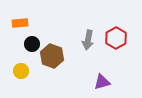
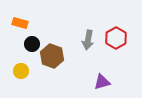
orange rectangle: rotated 21 degrees clockwise
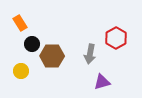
orange rectangle: rotated 42 degrees clockwise
gray arrow: moved 2 px right, 14 px down
brown hexagon: rotated 20 degrees counterclockwise
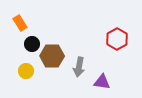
red hexagon: moved 1 px right, 1 px down
gray arrow: moved 11 px left, 13 px down
yellow circle: moved 5 px right
purple triangle: rotated 24 degrees clockwise
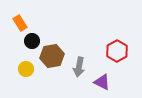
red hexagon: moved 12 px down
black circle: moved 3 px up
brown hexagon: rotated 10 degrees counterclockwise
yellow circle: moved 2 px up
purple triangle: rotated 18 degrees clockwise
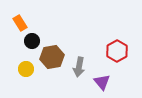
brown hexagon: moved 1 px down
purple triangle: rotated 24 degrees clockwise
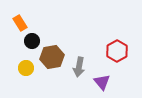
yellow circle: moved 1 px up
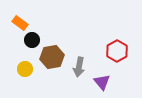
orange rectangle: rotated 21 degrees counterclockwise
black circle: moved 1 px up
yellow circle: moved 1 px left, 1 px down
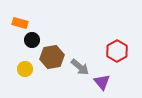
orange rectangle: rotated 21 degrees counterclockwise
gray arrow: moved 1 px right; rotated 60 degrees counterclockwise
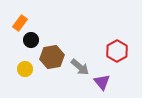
orange rectangle: rotated 70 degrees counterclockwise
black circle: moved 1 px left
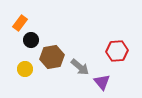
red hexagon: rotated 25 degrees clockwise
